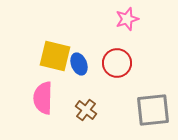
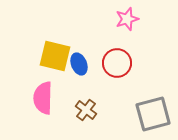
gray square: moved 4 px down; rotated 9 degrees counterclockwise
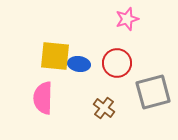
yellow square: rotated 8 degrees counterclockwise
blue ellipse: rotated 60 degrees counterclockwise
brown cross: moved 18 px right, 2 px up
gray square: moved 22 px up
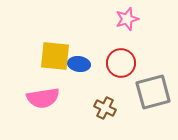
red circle: moved 4 px right
pink semicircle: rotated 100 degrees counterclockwise
brown cross: moved 1 px right; rotated 10 degrees counterclockwise
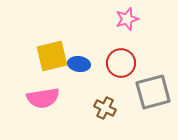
yellow square: moved 3 px left; rotated 20 degrees counterclockwise
